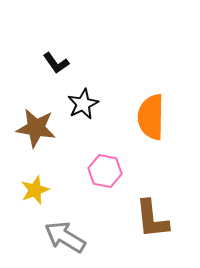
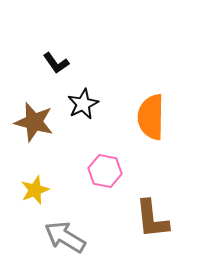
brown star: moved 2 px left, 6 px up; rotated 6 degrees clockwise
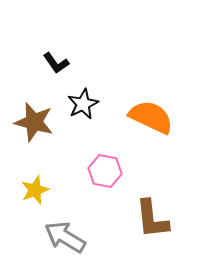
orange semicircle: rotated 114 degrees clockwise
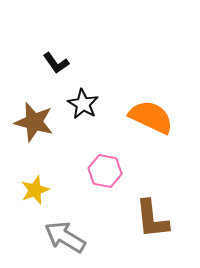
black star: rotated 16 degrees counterclockwise
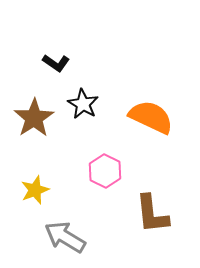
black L-shape: rotated 20 degrees counterclockwise
brown star: moved 4 px up; rotated 24 degrees clockwise
pink hexagon: rotated 16 degrees clockwise
brown L-shape: moved 5 px up
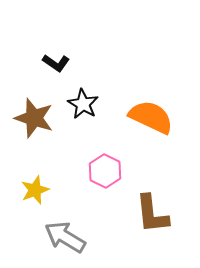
brown star: rotated 21 degrees counterclockwise
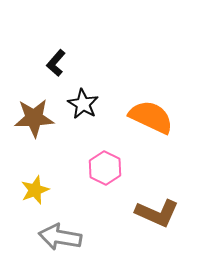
black L-shape: rotated 96 degrees clockwise
brown star: rotated 21 degrees counterclockwise
pink hexagon: moved 3 px up
brown L-shape: moved 5 px right, 1 px up; rotated 60 degrees counterclockwise
gray arrow: moved 5 px left; rotated 21 degrees counterclockwise
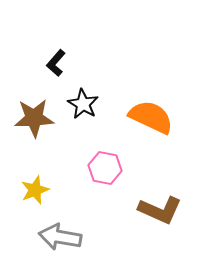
pink hexagon: rotated 16 degrees counterclockwise
brown L-shape: moved 3 px right, 3 px up
